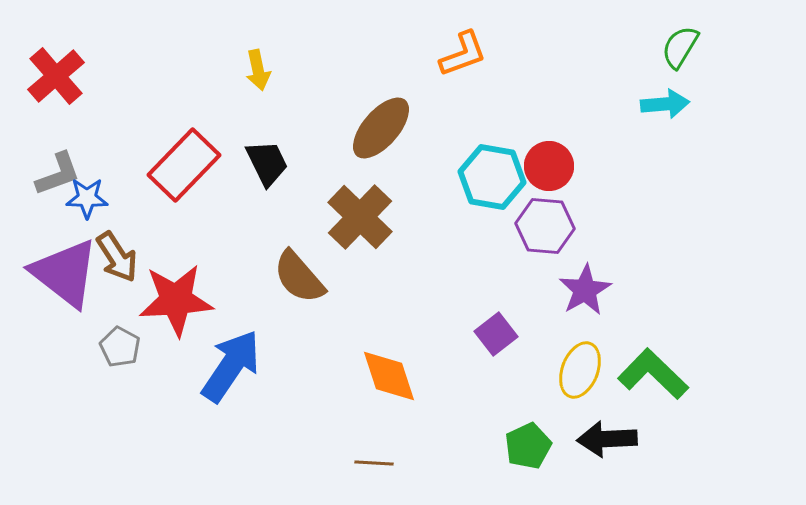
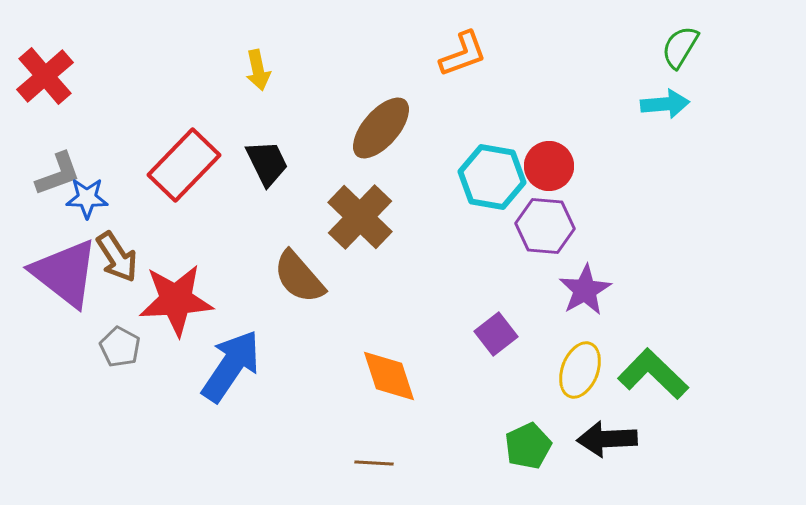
red cross: moved 11 px left
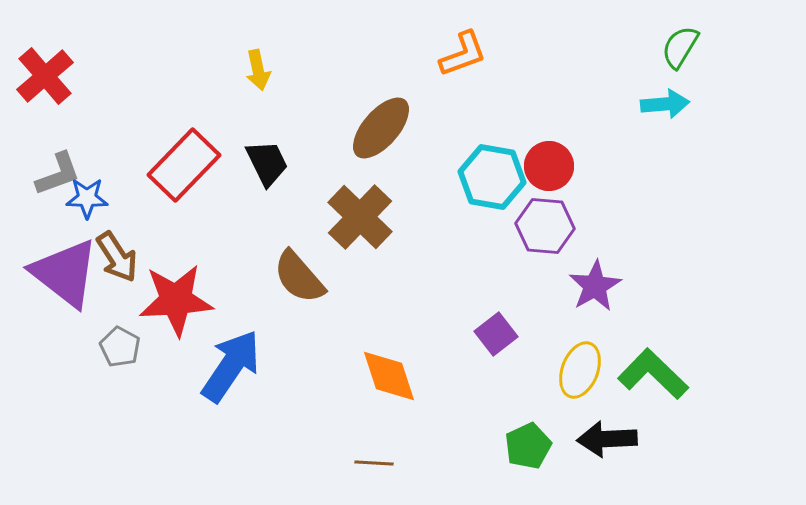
purple star: moved 10 px right, 4 px up
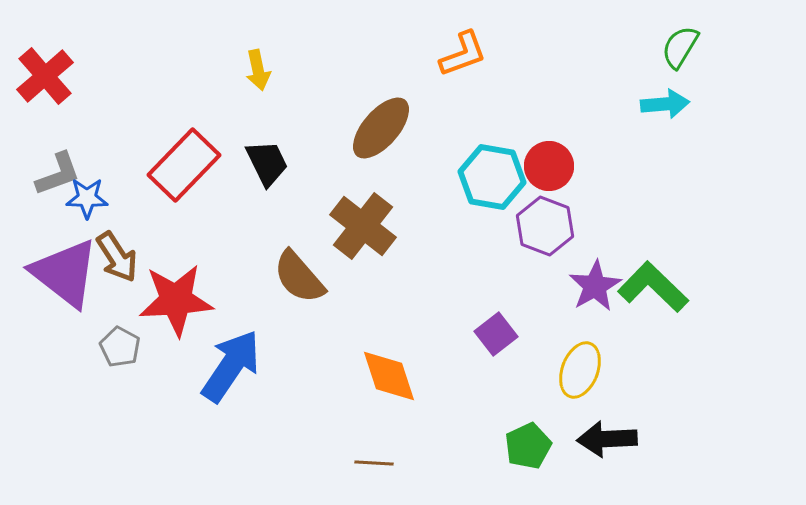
brown cross: moved 3 px right, 9 px down; rotated 6 degrees counterclockwise
purple hexagon: rotated 16 degrees clockwise
green L-shape: moved 87 px up
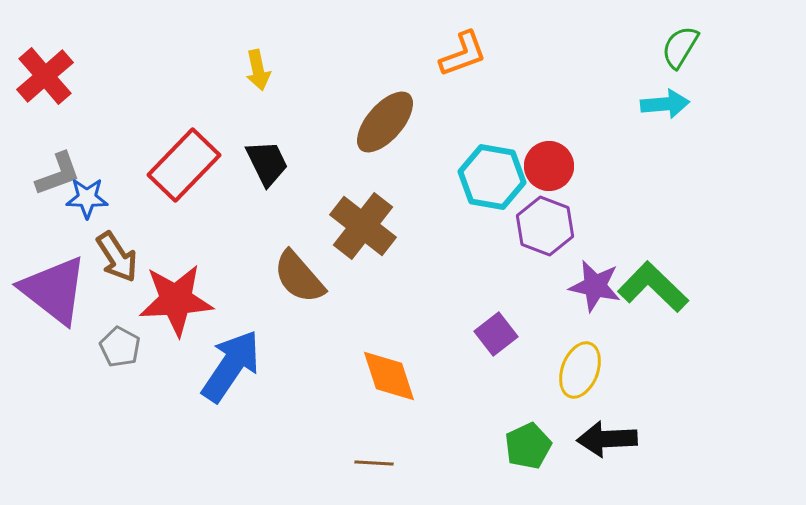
brown ellipse: moved 4 px right, 6 px up
purple triangle: moved 11 px left, 17 px down
purple star: rotated 30 degrees counterclockwise
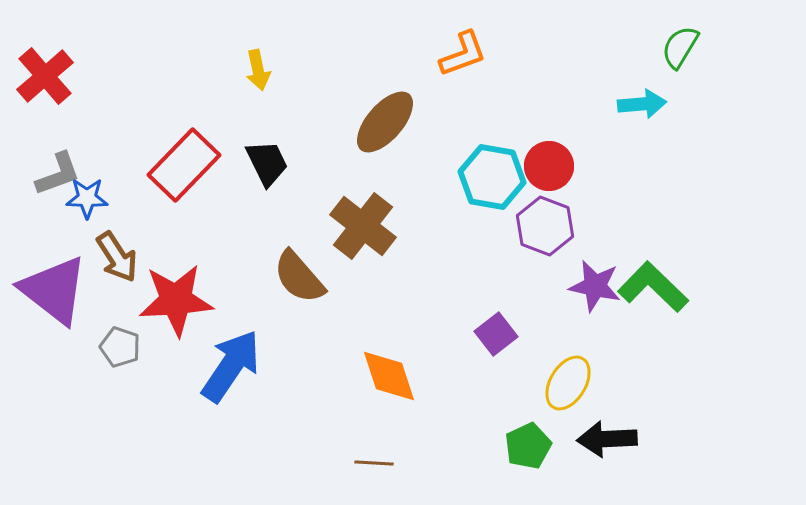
cyan arrow: moved 23 px left
gray pentagon: rotated 9 degrees counterclockwise
yellow ellipse: moved 12 px left, 13 px down; rotated 10 degrees clockwise
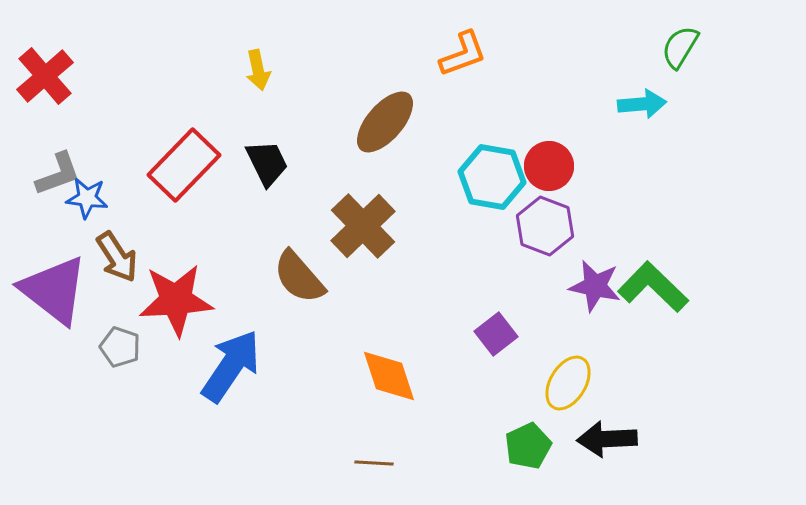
blue star: rotated 6 degrees clockwise
brown cross: rotated 8 degrees clockwise
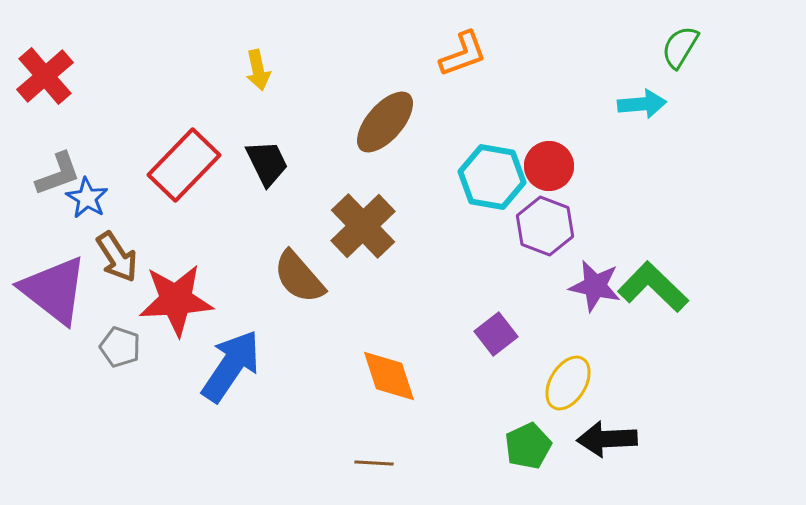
blue star: rotated 24 degrees clockwise
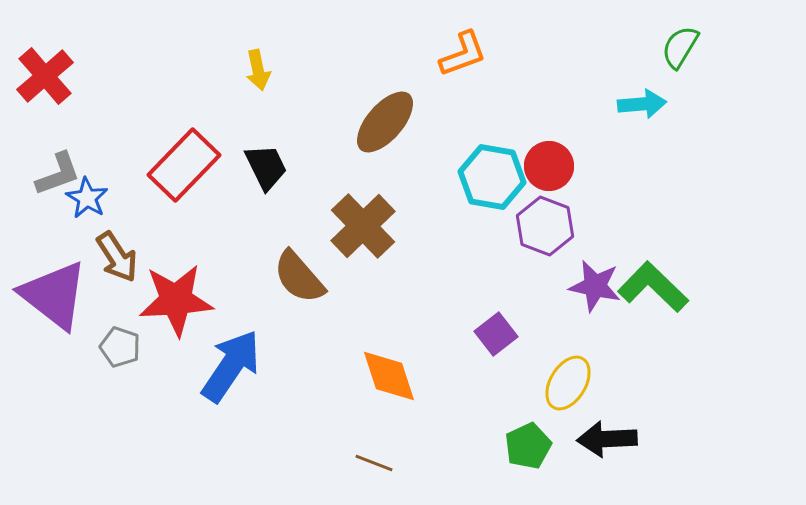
black trapezoid: moved 1 px left, 4 px down
purple triangle: moved 5 px down
brown line: rotated 18 degrees clockwise
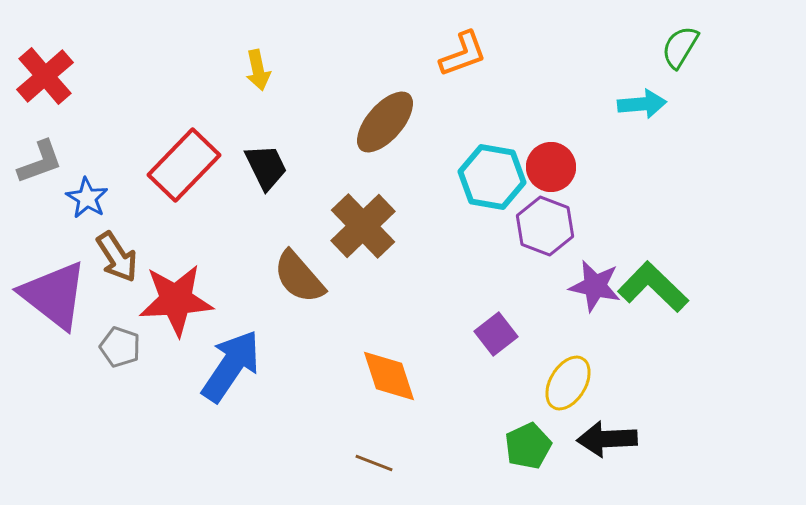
red circle: moved 2 px right, 1 px down
gray L-shape: moved 18 px left, 12 px up
